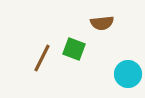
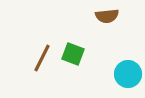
brown semicircle: moved 5 px right, 7 px up
green square: moved 1 px left, 5 px down
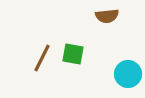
green square: rotated 10 degrees counterclockwise
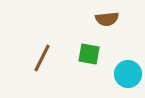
brown semicircle: moved 3 px down
green square: moved 16 px right
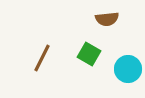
green square: rotated 20 degrees clockwise
cyan circle: moved 5 px up
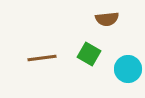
brown line: rotated 56 degrees clockwise
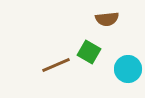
green square: moved 2 px up
brown line: moved 14 px right, 7 px down; rotated 16 degrees counterclockwise
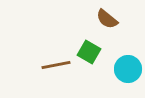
brown semicircle: rotated 45 degrees clockwise
brown line: rotated 12 degrees clockwise
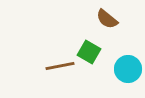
brown line: moved 4 px right, 1 px down
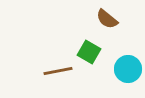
brown line: moved 2 px left, 5 px down
